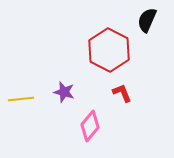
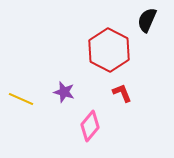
yellow line: rotated 30 degrees clockwise
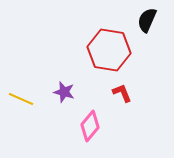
red hexagon: rotated 18 degrees counterclockwise
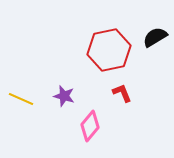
black semicircle: moved 8 px right, 17 px down; rotated 35 degrees clockwise
red hexagon: rotated 21 degrees counterclockwise
purple star: moved 4 px down
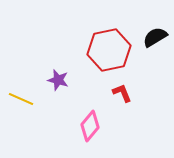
purple star: moved 6 px left, 16 px up
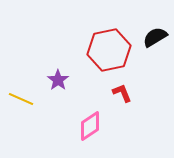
purple star: rotated 20 degrees clockwise
pink diamond: rotated 16 degrees clockwise
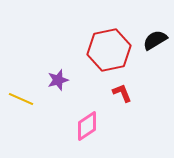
black semicircle: moved 3 px down
purple star: rotated 20 degrees clockwise
pink diamond: moved 3 px left
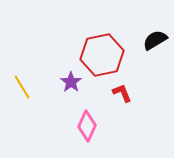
red hexagon: moved 7 px left, 5 px down
purple star: moved 13 px right, 2 px down; rotated 20 degrees counterclockwise
yellow line: moved 1 px right, 12 px up; rotated 35 degrees clockwise
pink diamond: rotated 32 degrees counterclockwise
